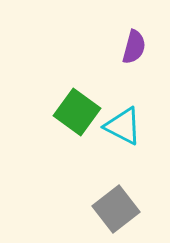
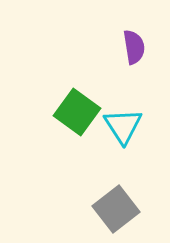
purple semicircle: rotated 24 degrees counterclockwise
cyan triangle: rotated 30 degrees clockwise
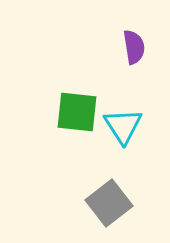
green square: rotated 30 degrees counterclockwise
gray square: moved 7 px left, 6 px up
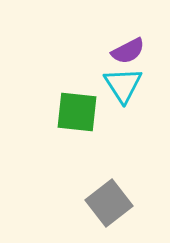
purple semicircle: moved 6 px left, 4 px down; rotated 72 degrees clockwise
cyan triangle: moved 41 px up
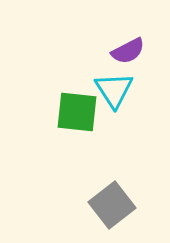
cyan triangle: moved 9 px left, 5 px down
gray square: moved 3 px right, 2 px down
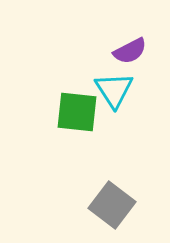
purple semicircle: moved 2 px right
gray square: rotated 15 degrees counterclockwise
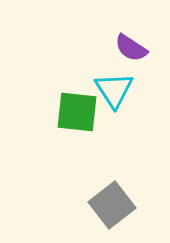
purple semicircle: moved 1 px right, 3 px up; rotated 60 degrees clockwise
gray square: rotated 15 degrees clockwise
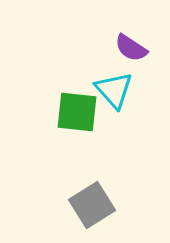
cyan triangle: rotated 9 degrees counterclockwise
gray square: moved 20 px left; rotated 6 degrees clockwise
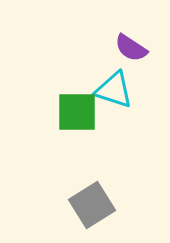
cyan triangle: rotated 30 degrees counterclockwise
green square: rotated 6 degrees counterclockwise
